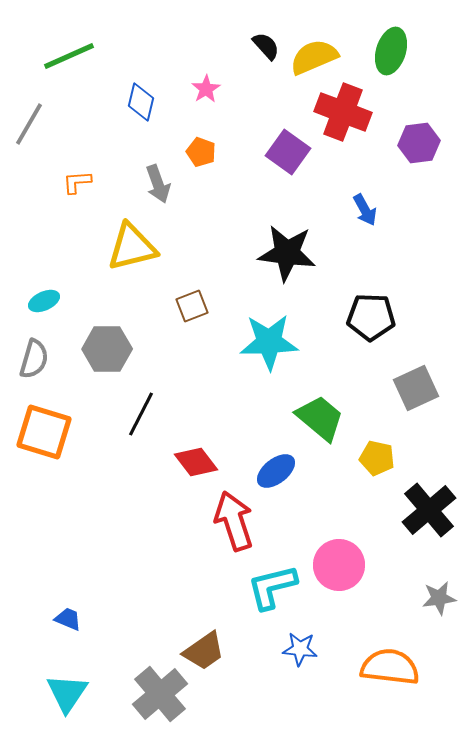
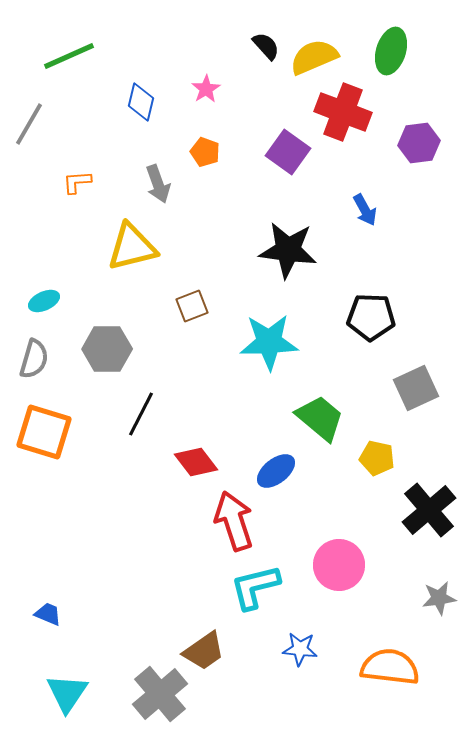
orange pentagon: moved 4 px right
black star: moved 1 px right, 3 px up
cyan L-shape: moved 17 px left
blue trapezoid: moved 20 px left, 5 px up
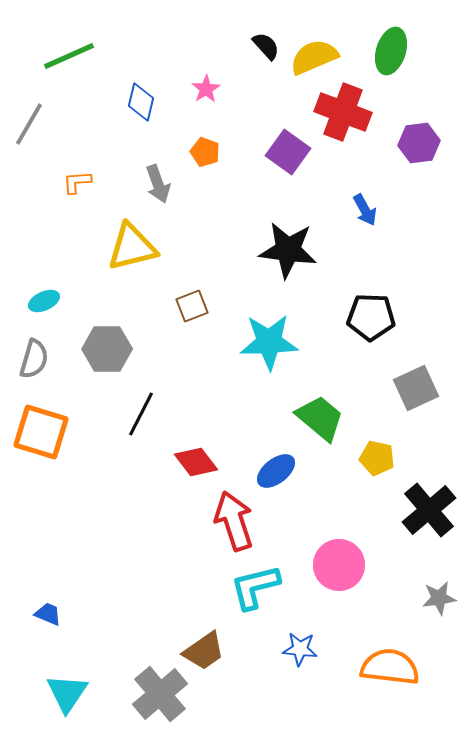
orange square: moved 3 px left
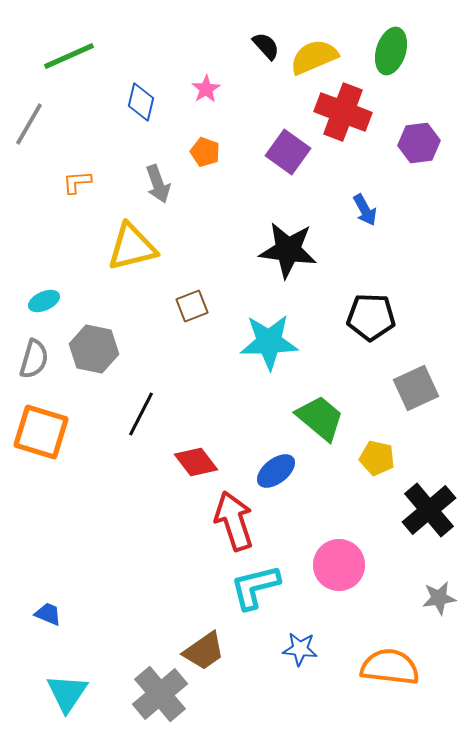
gray hexagon: moved 13 px left; rotated 12 degrees clockwise
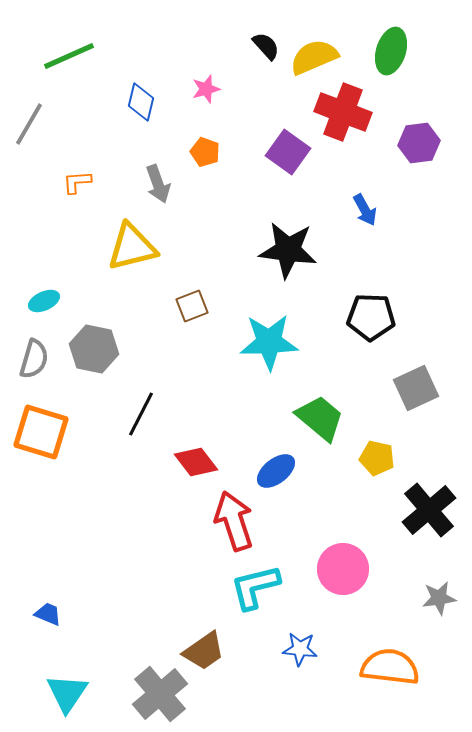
pink star: rotated 16 degrees clockwise
pink circle: moved 4 px right, 4 px down
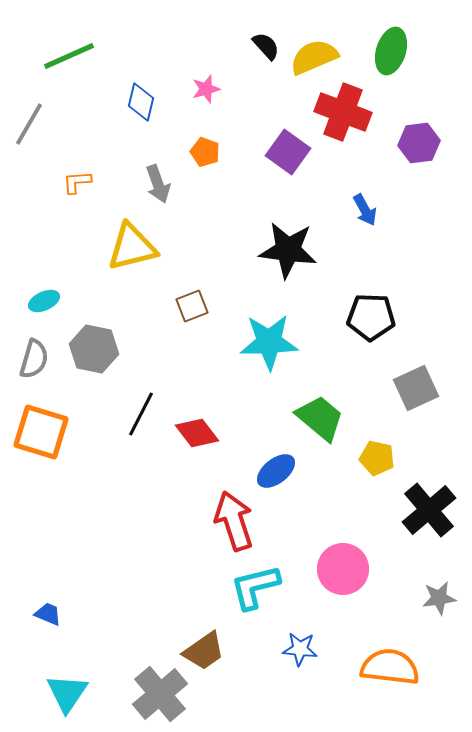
red diamond: moved 1 px right, 29 px up
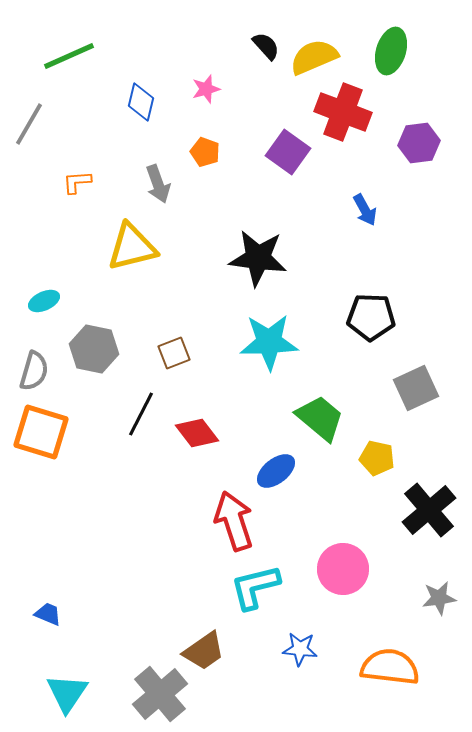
black star: moved 30 px left, 8 px down
brown square: moved 18 px left, 47 px down
gray semicircle: moved 12 px down
